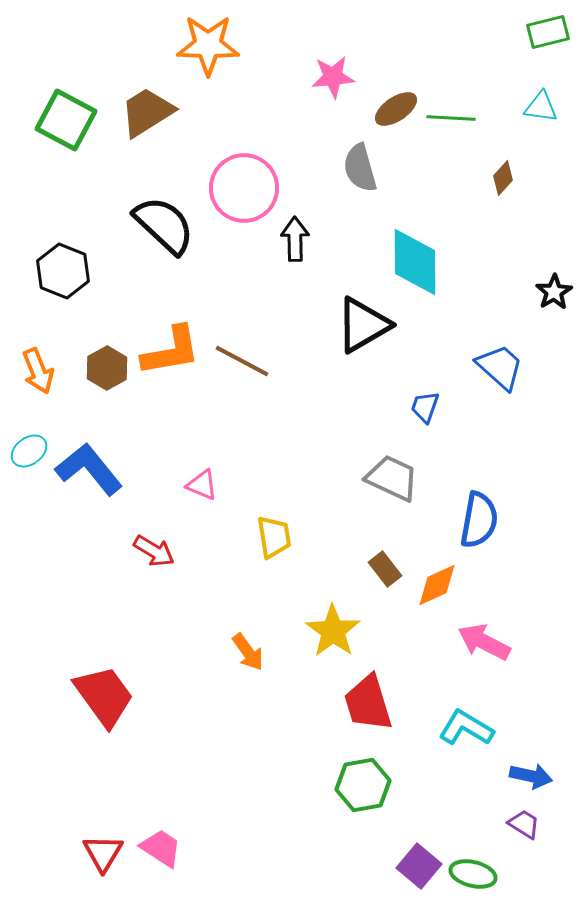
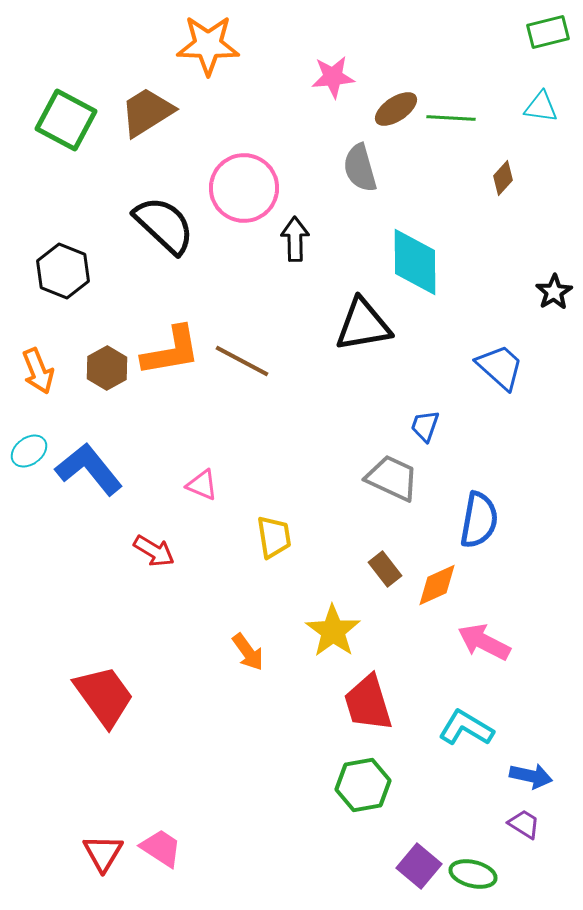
black triangle at (363, 325): rotated 20 degrees clockwise
blue trapezoid at (425, 407): moved 19 px down
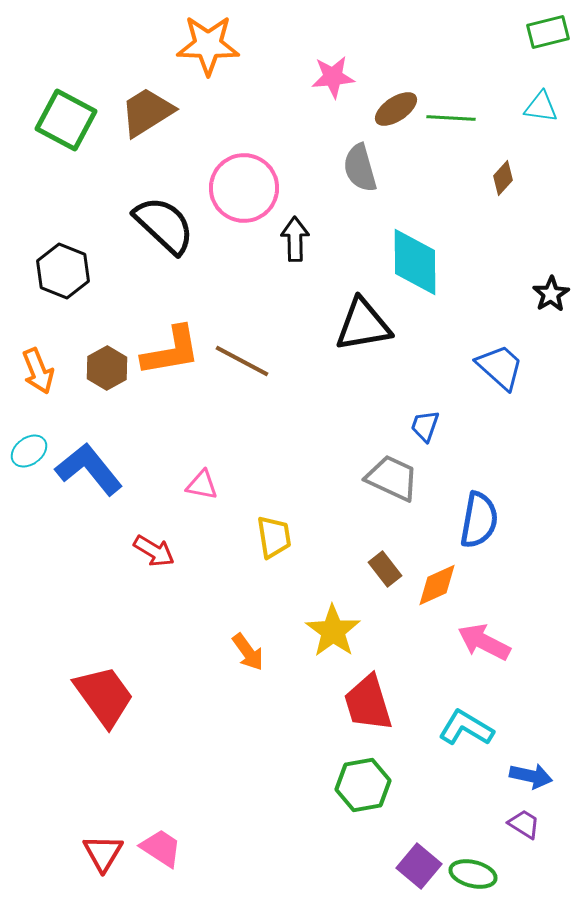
black star at (554, 292): moved 3 px left, 2 px down
pink triangle at (202, 485): rotated 12 degrees counterclockwise
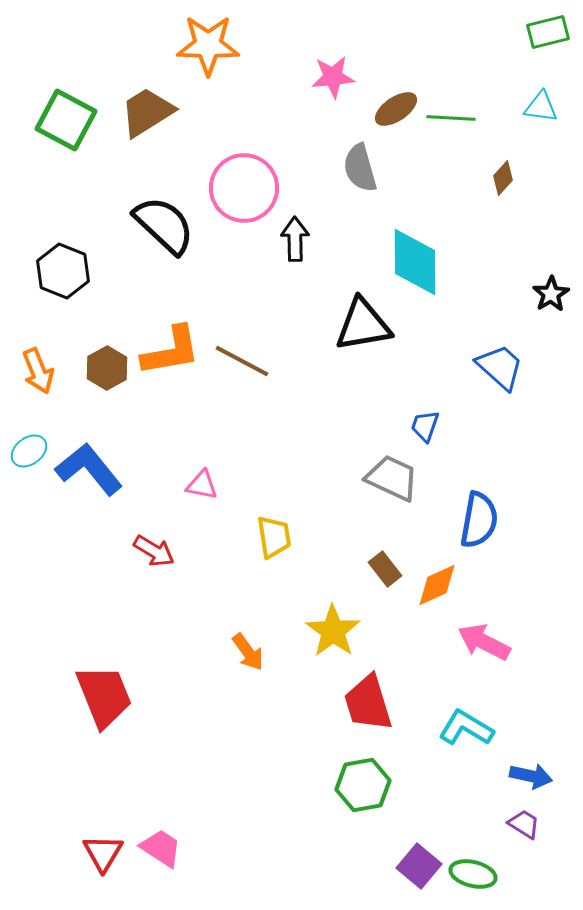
red trapezoid at (104, 696): rotated 14 degrees clockwise
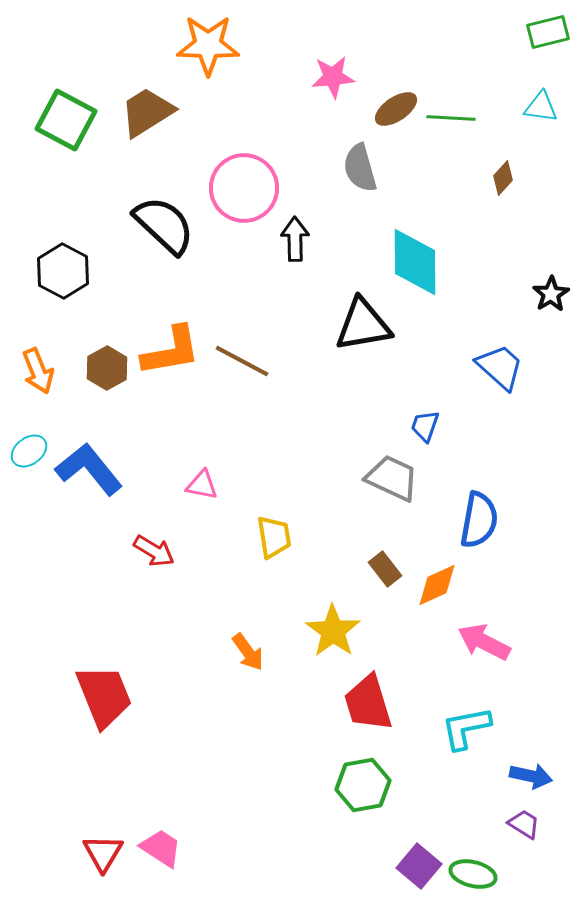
black hexagon at (63, 271): rotated 6 degrees clockwise
cyan L-shape at (466, 728): rotated 42 degrees counterclockwise
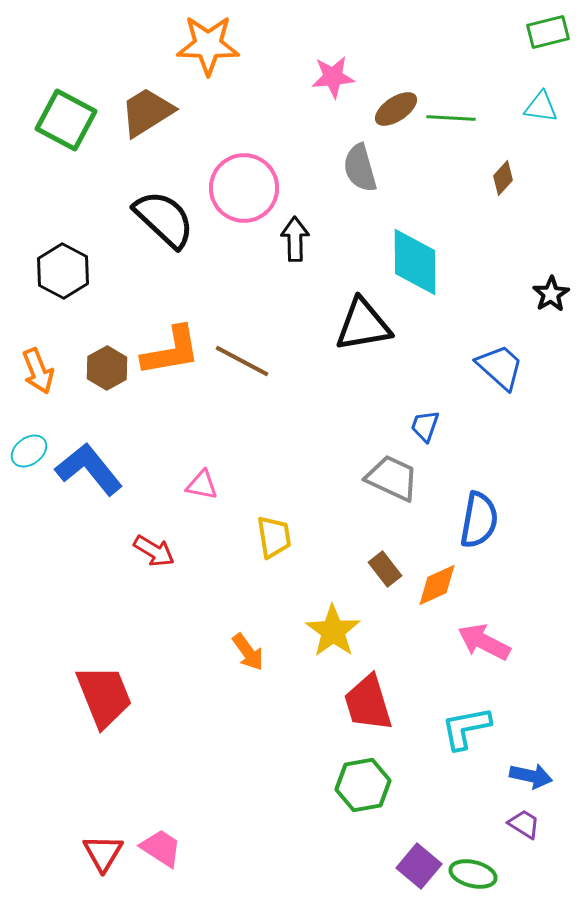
black semicircle at (164, 225): moved 6 px up
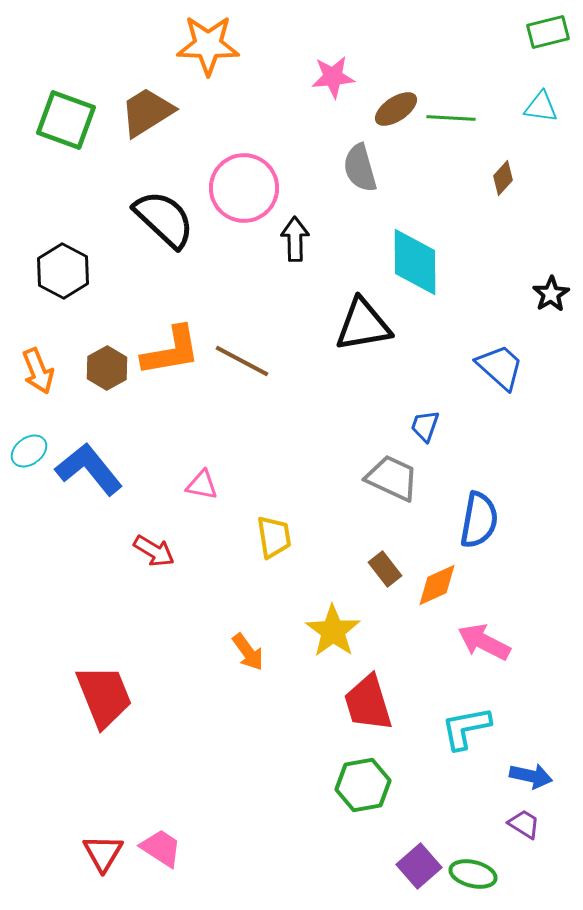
green square at (66, 120): rotated 8 degrees counterclockwise
purple square at (419, 866): rotated 9 degrees clockwise
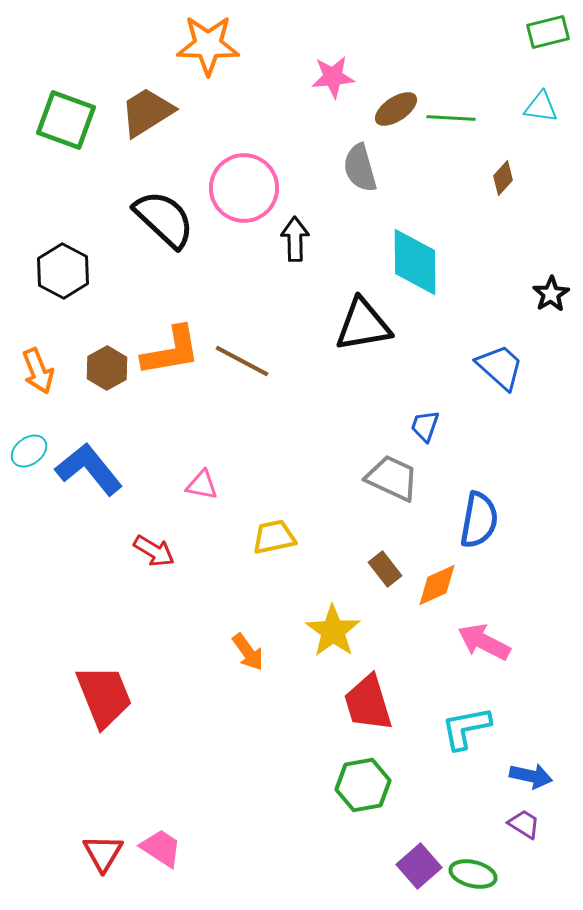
yellow trapezoid at (274, 537): rotated 93 degrees counterclockwise
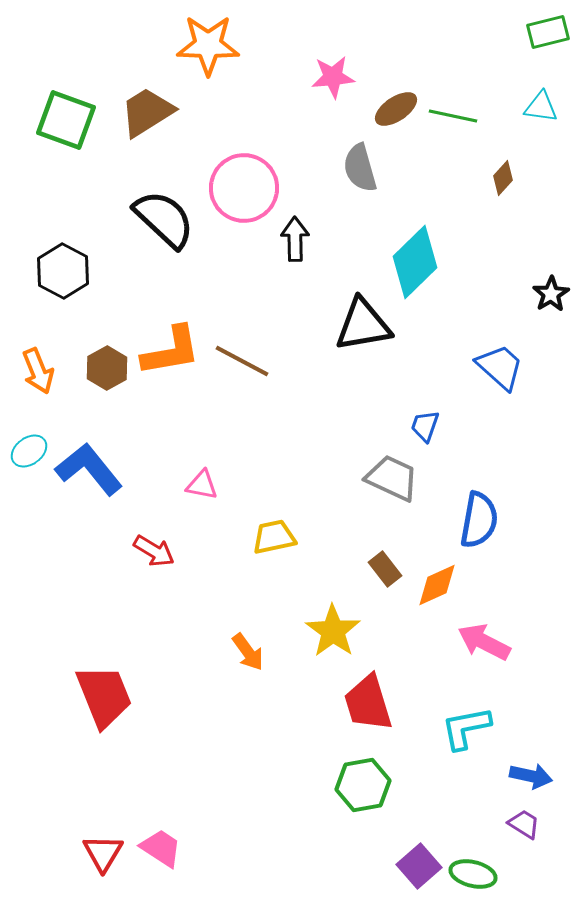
green line at (451, 118): moved 2 px right, 2 px up; rotated 9 degrees clockwise
cyan diamond at (415, 262): rotated 46 degrees clockwise
